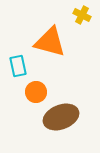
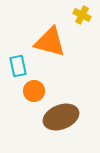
orange circle: moved 2 px left, 1 px up
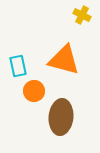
orange triangle: moved 14 px right, 18 px down
brown ellipse: rotated 64 degrees counterclockwise
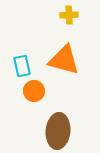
yellow cross: moved 13 px left; rotated 30 degrees counterclockwise
cyan rectangle: moved 4 px right
brown ellipse: moved 3 px left, 14 px down
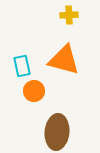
brown ellipse: moved 1 px left, 1 px down
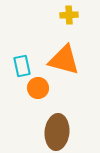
orange circle: moved 4 px right, 3 px up
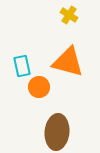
yellow cross: rotated 36 degrees clockwise
orange triangle: moved 4 px right, 2 px down
orange circle: moved 1 px right, 1 px up
